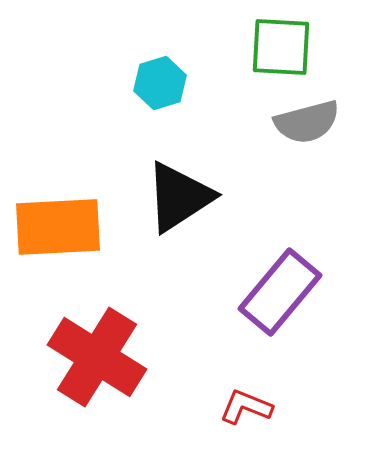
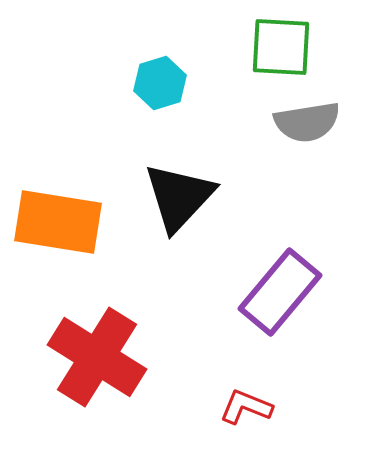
gray semicircle: rotated 6 degrees clockwise
black triangle: rotated 14 degrees counterclockwise
orange rectangle: moved 5 px up; rotated 12 degrees clockwise
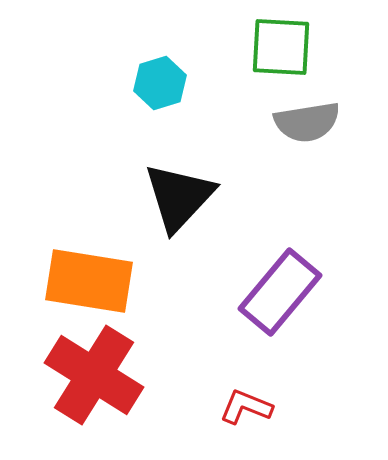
orange rectangle: moved 31 px right, 59 px down
red cross: moved 3 px left, 18 px down
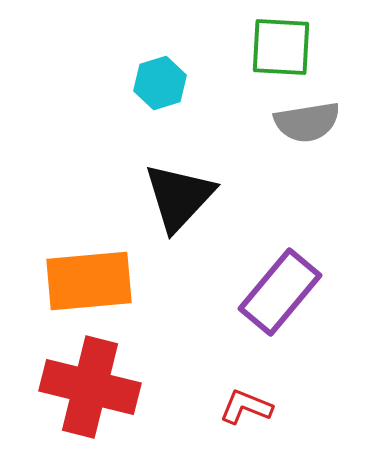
orange rectangle: rotated 14 degrees counterclockwise
red cross: moved 4 px left, 12 px down; rotated 18 degrees counterclockwise
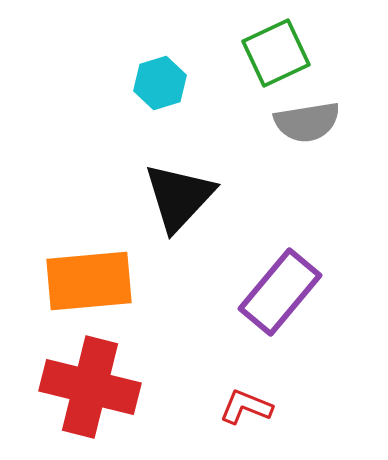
green square: moved 5 px left, 6 px down; rotated 28 degrees counterclockwise
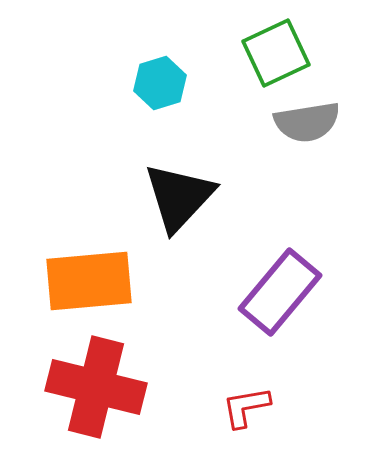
red cross: moved 6 px right
red L-shape: rotated 32 degrees counterclockwise
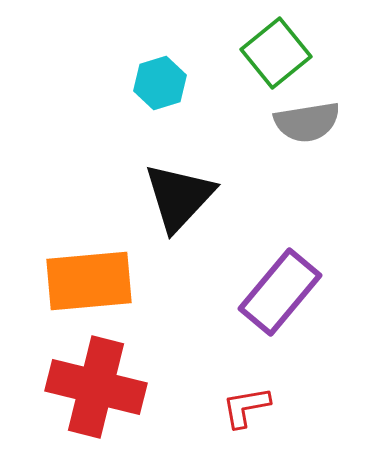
green square: rotated 14 degrees counterclockwise
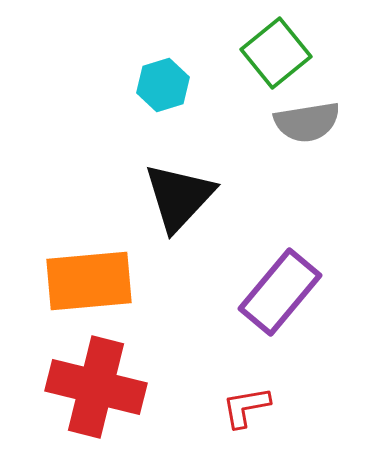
cyan hexagon: moved 3 px right, 2 px down
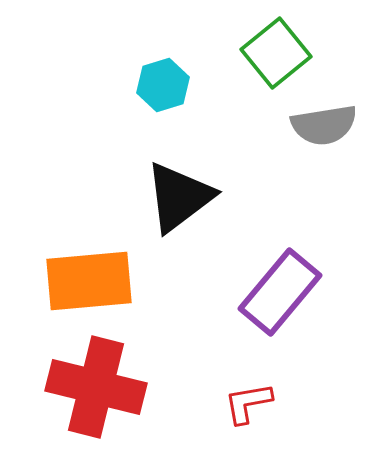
gray semicircle: moved 17 px right, 3 px down
black triangle: rotated 10 degrees clockwise
red L-shape: moved 2 px right, 4 px up
